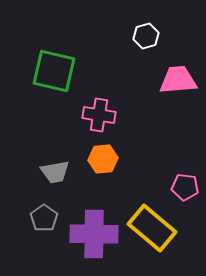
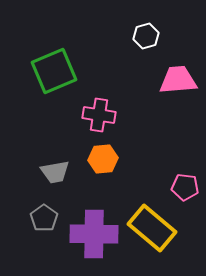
green square: rotated 36 degrees counterclockwise
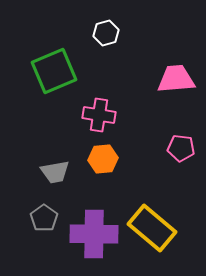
white hexagon: moved 40 px left, 3 px up
pink trapezoid: moved 2 px left, 1 px up
pink pentagon: moved 4 px left, 39 px up
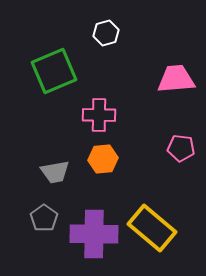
pink cross: rotated 8 degrees counterclockwise
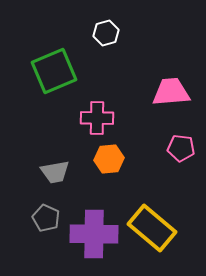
pink trapezoid: moved 5 px left, 13 px down
pink cross: moved 2 px left, 3 px down
orange hexagon: moved 6 px right
gray pentagon: moved 2 px right; rotated 12 degrees counterclockwise
